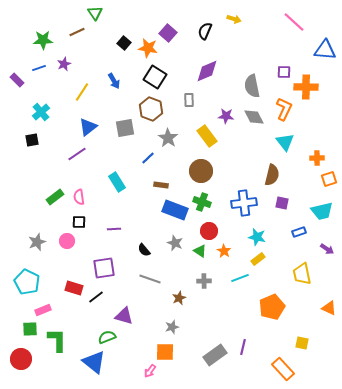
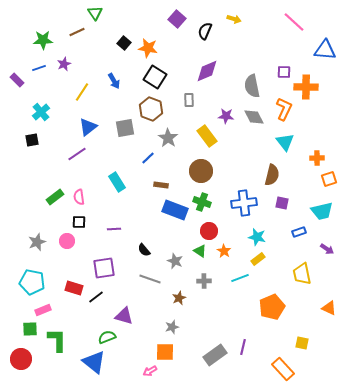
purple square at (168, 33): moved 9 px right, 14 px up
gray star at (175, 243): moved 18 px down
cyan pentagon at (27, 282): moved 5 px right; rotated 15 degrees counterclockwise
pink arrow at (150, 371): rotated 24 degrees clockwise
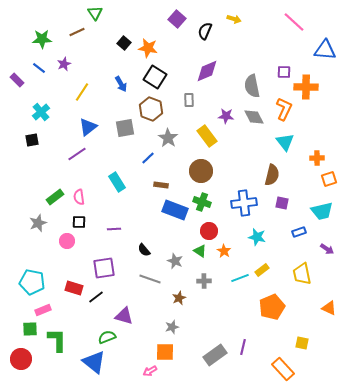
green star at (43, 40): moved 1 px left, 1 px up
blue line at (39, 68): rotated 56 degrees clockwise
blue arrow at (114, 81): moved 7 px right, 3 px down
gray star at (37, 242): moved 1 px right, 19 px up
yellow rectangle at (258, 259): moved 4 px right, 11 px down
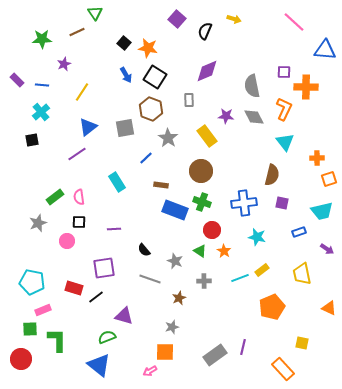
blue line at (39, 68): moved 3 px right, 17 px down; rotated 32 degrees counterclockwise
blue arrow at (121, 84): moved 5 px right, 9 px up
blue line at (148, 158): moved 2 px left
red circle at (209, 231): moved 3 px right, 1 px up
blue triangle at (94, 362): moved 5 px right, 3 px down
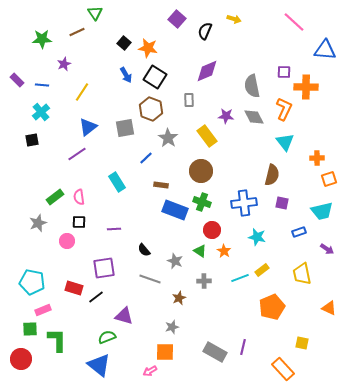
gray rectangle at (215, 355): moved 3 px up; rotated 65 degrees clockwise
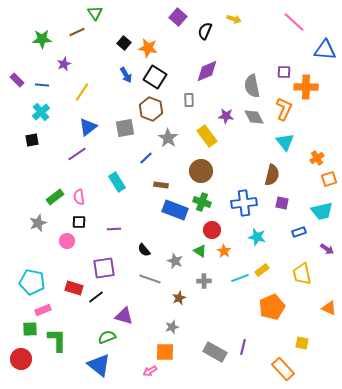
purple square at (177, 19): moved 1 px right, 2 px up
orange cross at (317, 158): rotated 32 degrees counterclockwise
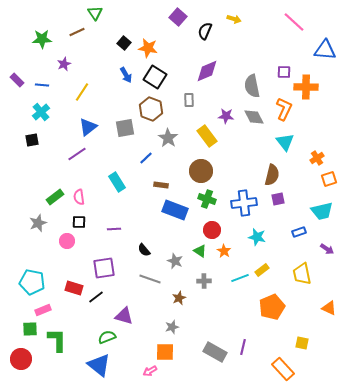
green cross at (202, 202): moved 5 px right, 3 px up
purple square at (282, 203): moved 4 px left, 4 px up; rotated 24 degrees counterclockwise
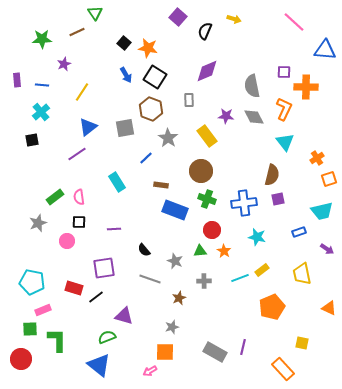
purple rectangle at (17, 80): rotated 40 degrees clockwise
green triangle at (200, 251): rotated 40 degrees counterclockwise
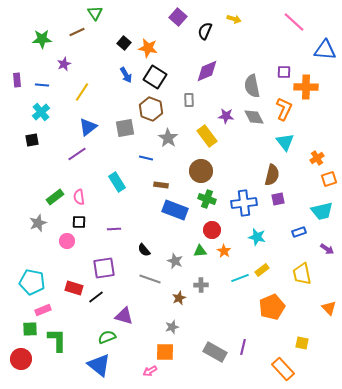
blue line at (146, 158): rotated 56 degrees clockwise
gray cross at (204, 281): moved 3 px left, 4 px down
orange triangle at (329, 308): rotated 21 degrees clockwise
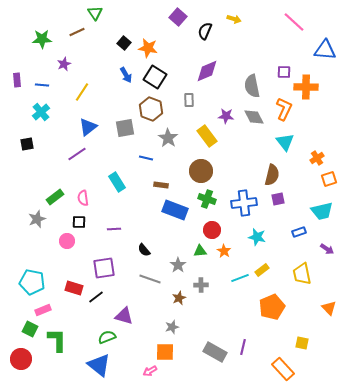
black square at (32, 140): moved 5 px left, 4 px down
pink semicircle at (79, 197): moved 4 px right, 1 px down
gray star at (38, 223): moved 1 px left, 4 px up
gray star at (175, 261): moved 3 px right, 4 px down; rotated 14 degrees clockwise
green square at (30, 329): rotated 28 degrees clockwise
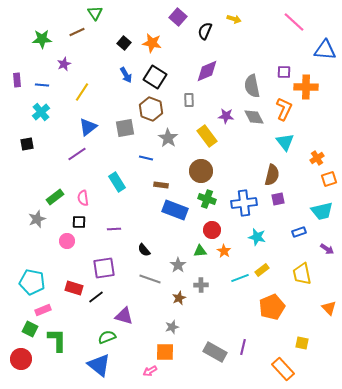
orange star at (148, 48): moved 4 px right, 5 px up
